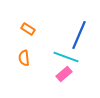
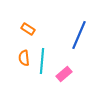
cyan line: moved 24 px left, 4 px down; rotated 75 degrees clockwise
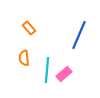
orange rectangle: moved 1 px right, 1 px up; rotated 16 degrees clockwise
cyan line: moved 5 px right, 9 px down
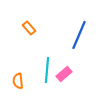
orange semicircle: moved 6 px left, 23 px down
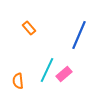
cyan line: rotated 20 degrees clockwise
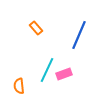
orange rectangle: moved 7 px right
pink rectangle: rotated 21 degrees clockwise
orange semicircle: moved 1 px right, 5 px down
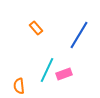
blue line: rotated 8 degrees clockwise
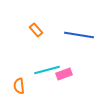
orange rectangle: moved 2 px down
blue line: rotated 68 degrees clockwise
cyan line: rotated 50 degrees clockwise
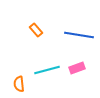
pink rectangle: moved 13 px right, 6 px up
orange semicircle: moved 2 px up
